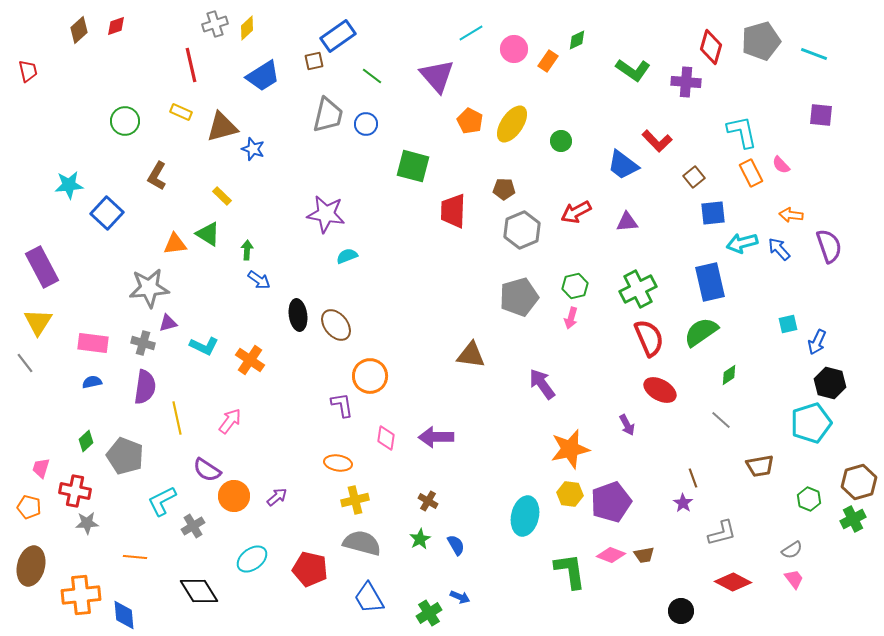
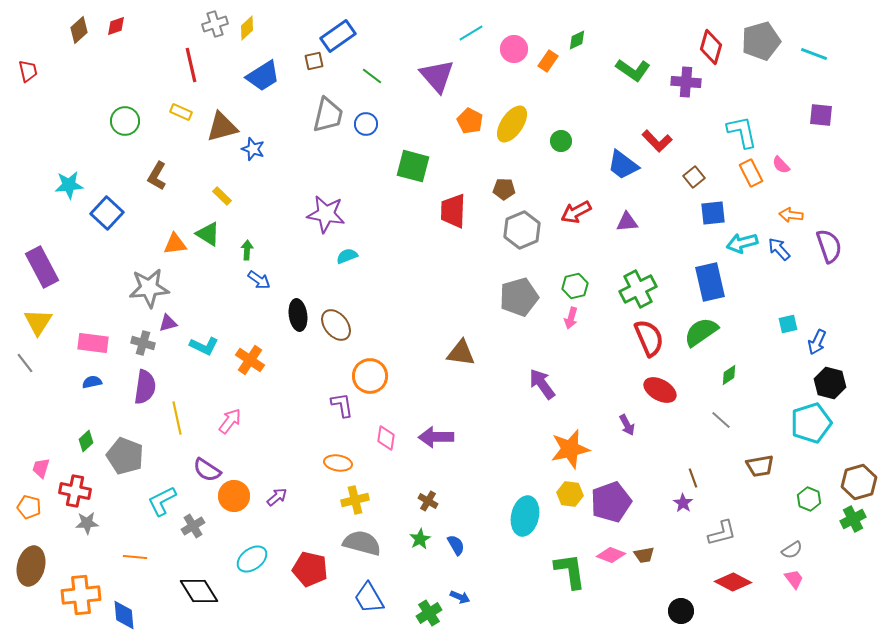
brown triangle at (471, 355): moved 10 px left, 2 px up
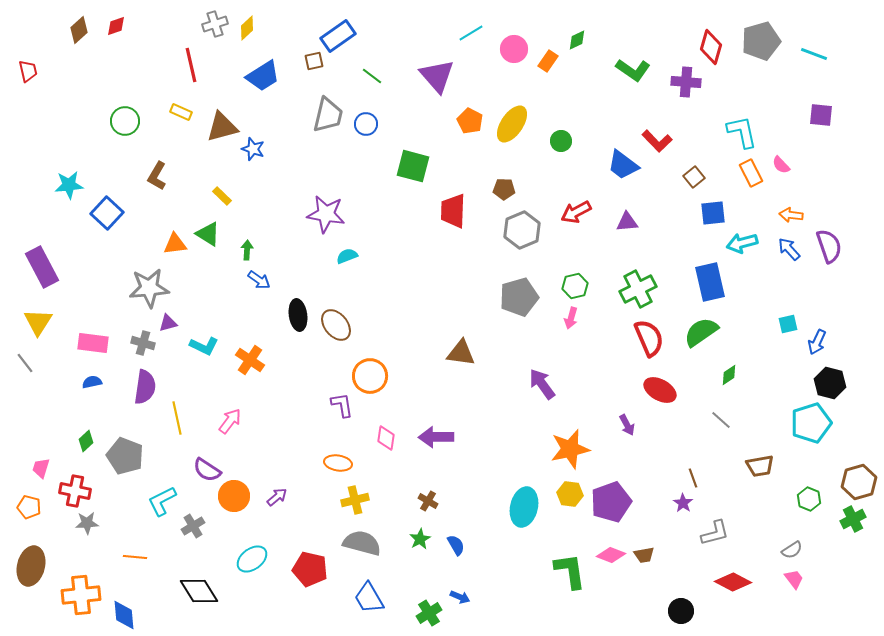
blue arrow at (779, 249): moved 10 px right
cyan ellipse at (525, 516): moved 1 px left, 9 px up
gray L-shape at (722, 533): moved 7 px left
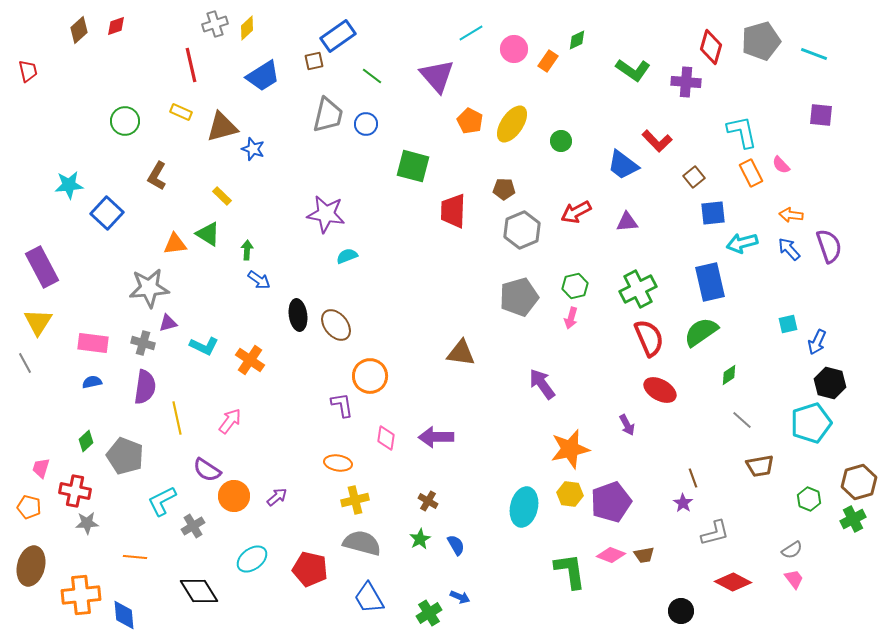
gray line at (25, 363): rotated 10 degrees clockwise
gray line at (721, 420): moved 21 px right
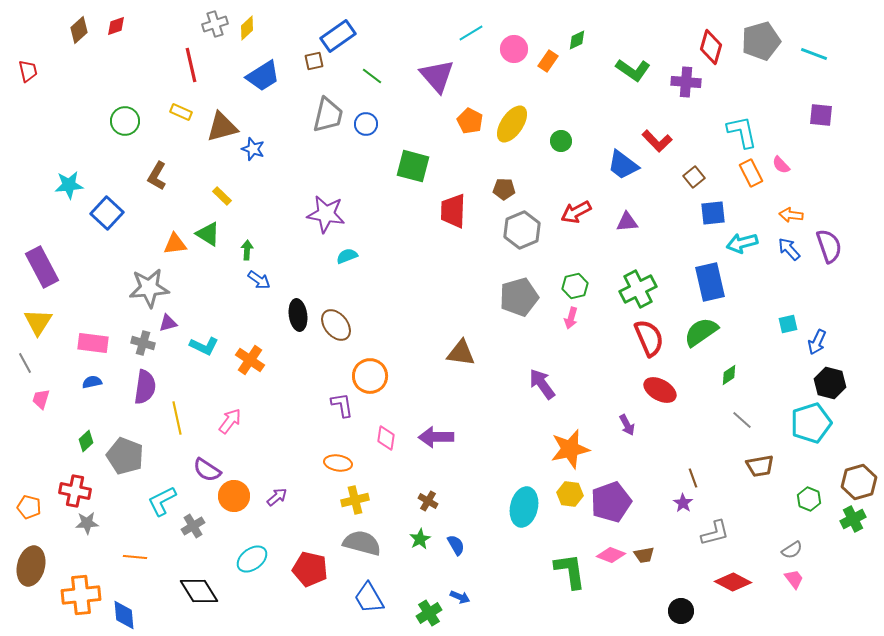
pink trapezoid at (41, 468): moved 69 px up
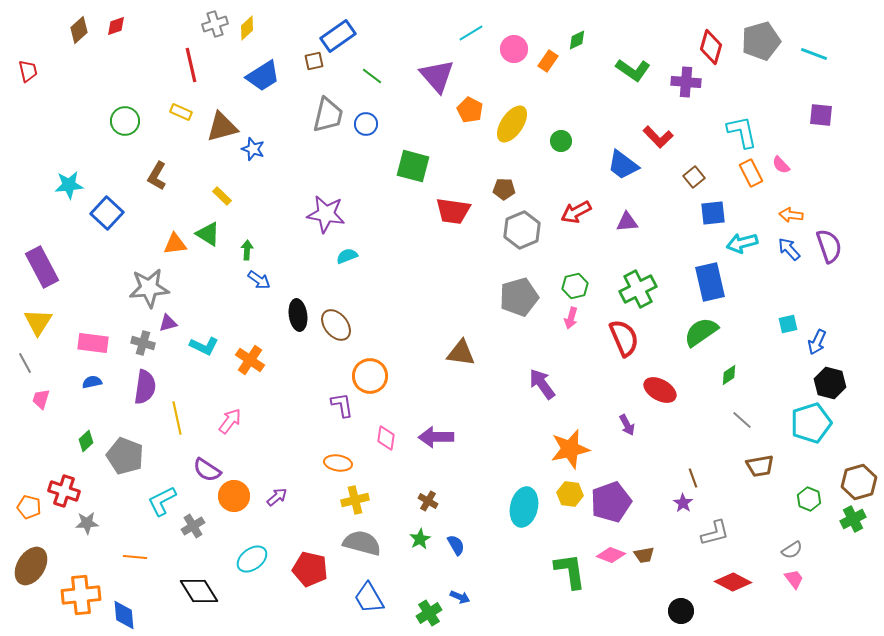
orange pentagon at (470, 121): moved 11 px up
red L-shape at (657, 141): moved 1 px right, 4 px up
red trapezoid at (453, 211): rotated 84 degrees counterclockwise
red semicircle at (649, 338): moved 25 px left
red cross at (75, 491): moved 11 px left; rotated 8 degrees clockwise
brown ellipse at (31, 566): rotated 18 degrees clockwise
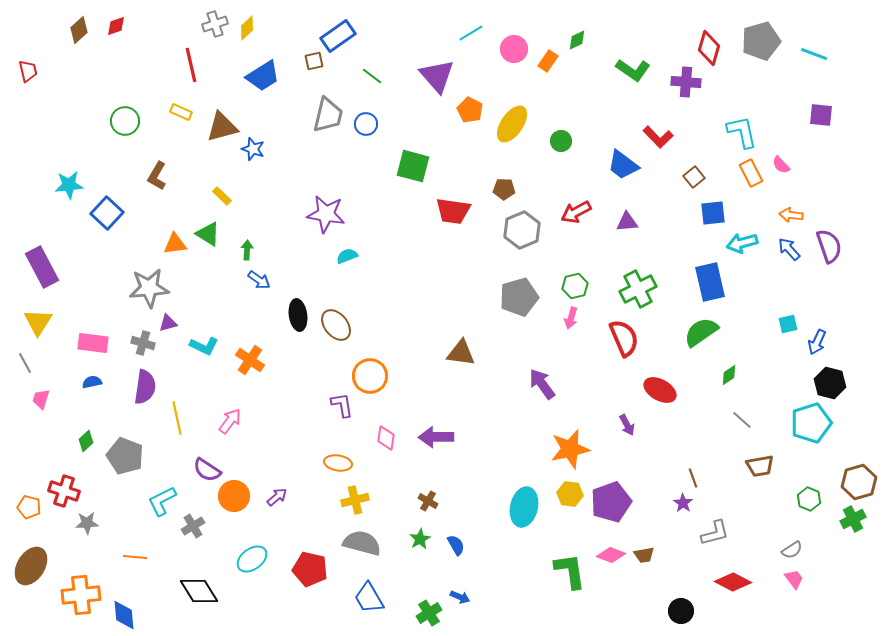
red diamond at (711, 47): moved 2 px left, 1 px down
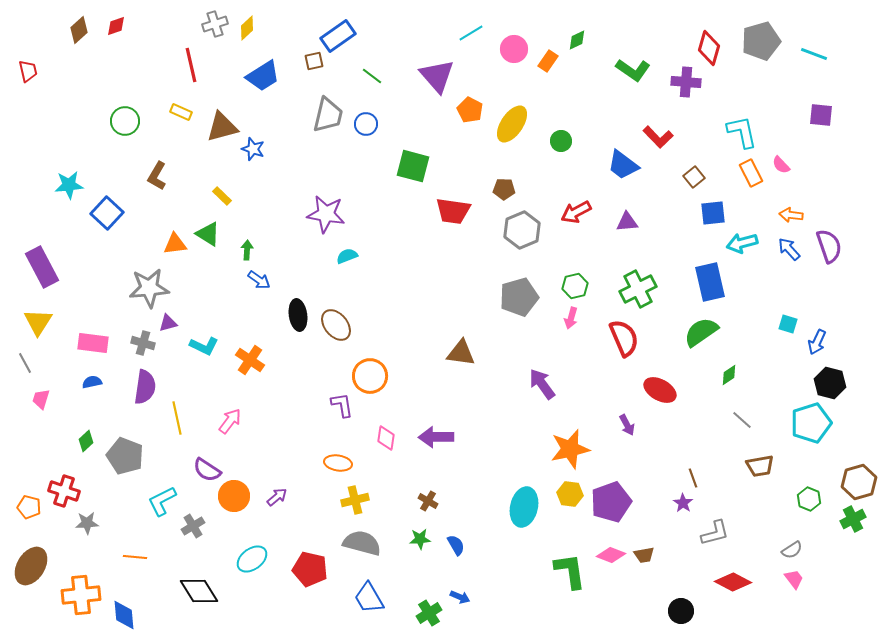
cyan square at (788, 324): rotated 30 degrees clockwise
green star at (420, 539): rotated 25 degrees clockwise
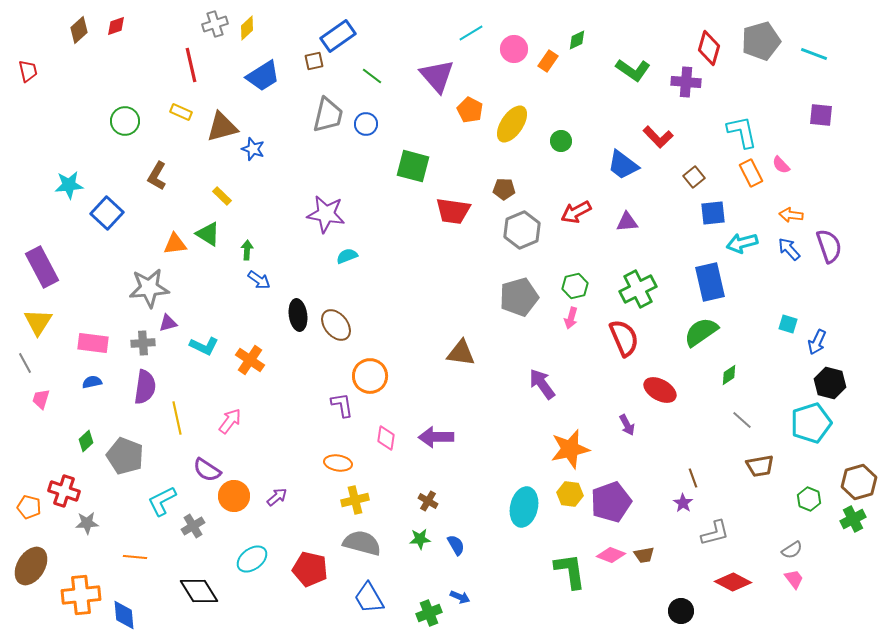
gray cross at (143, 343): rotated 20 degrees counterclockwise
green cross at (429, 613): rotated 10 degrees clockwise
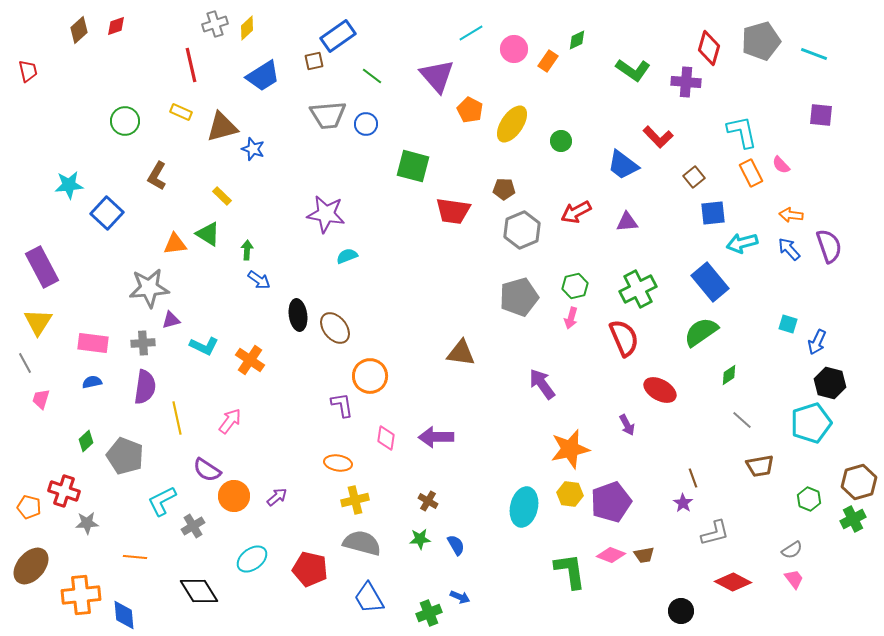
gray trapezoid at (328, 115): rotated 72 degrees clockwise
blue rectangle at (710, 282): rotated 27 degrees counterclockwise
purple triangle at (168, 323): moved 3 px right, 3 px up
brown ellipse at (336, 325): moved 1 px left, 3 px down
brown ellipse at (31, 566): rotated 9 degrees clockwise
